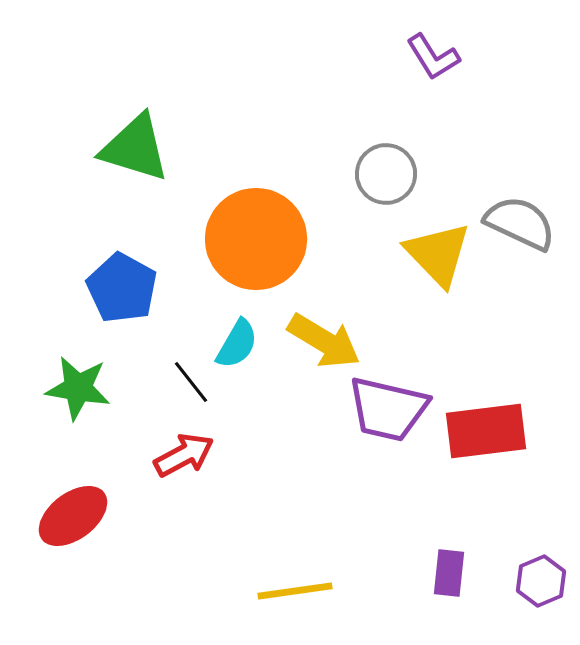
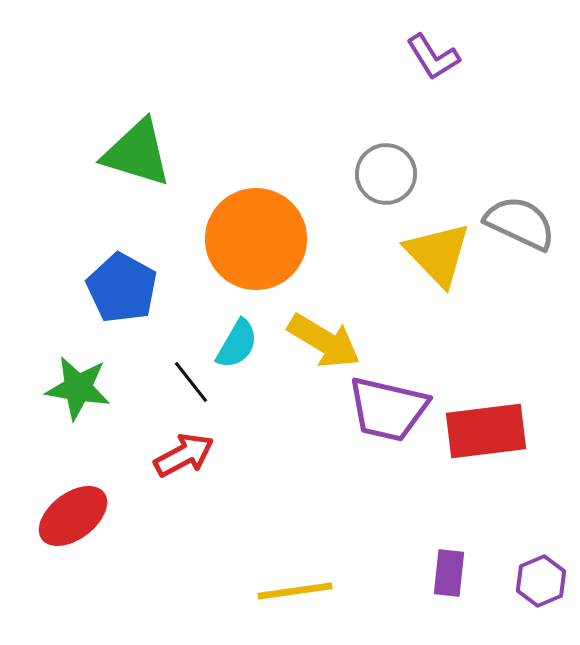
green triangle: moved 2 px right, 5 px down
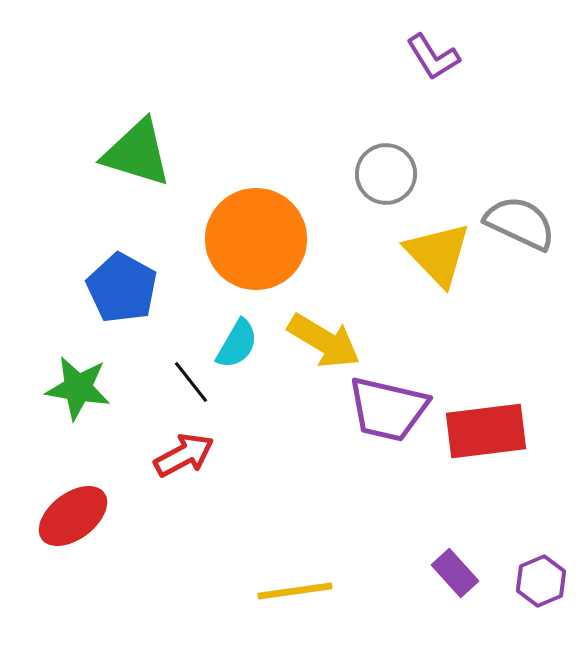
purple rectangle: moved 6 px right; rotated 48 degrees counterclockwise
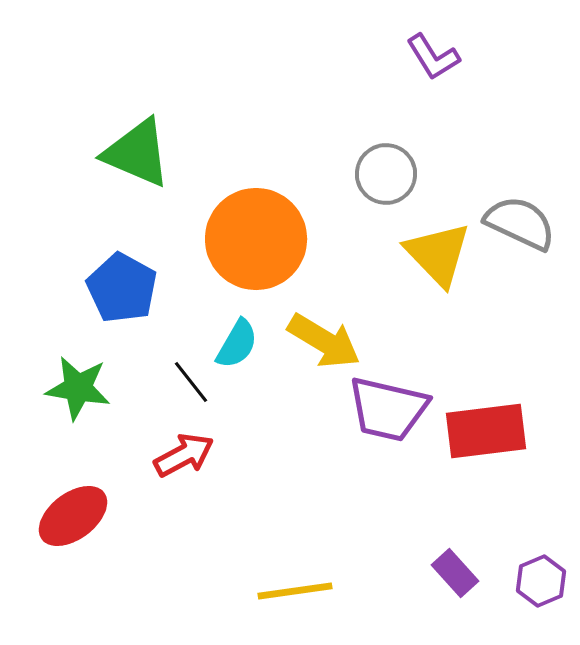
green triangle: rotated 6 degrees clockwise
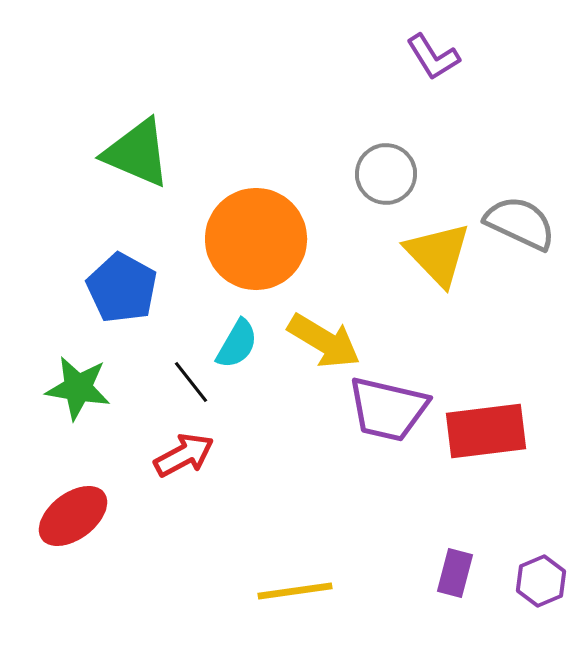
purple rectangle: rotated 57 degrees clockwise
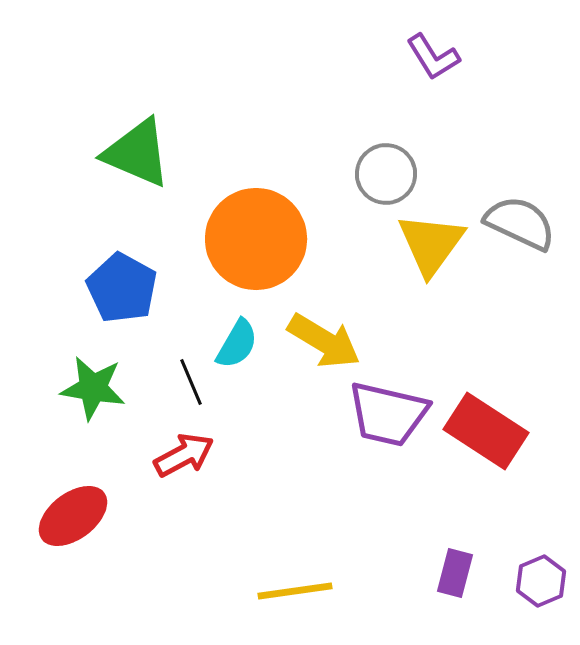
yellow triangle: moved 7 px left, 10 px up; rotated 20 degrees clockwise
black line: rotated 15 degrees clockwise
green star: moved 15 px right
purple trapezoid: moved 5 px down
red rectangle: rotated 40 degrees clockwise
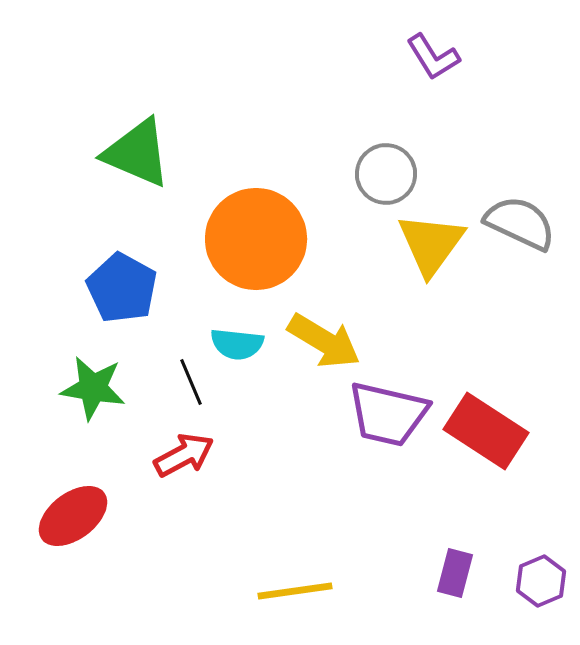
cyan semicircle: rotated 66 degrees clockwise
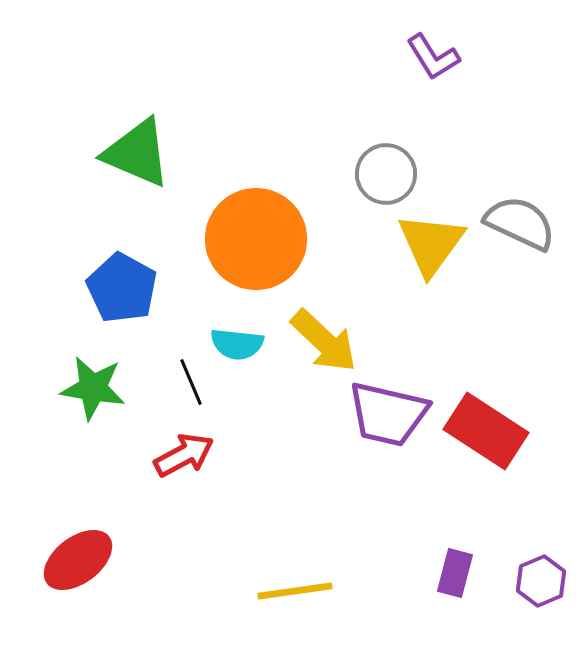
yellow arrow: rotated 12 degrees clockwise
red ellipse: moved 5 px right, 44 px down
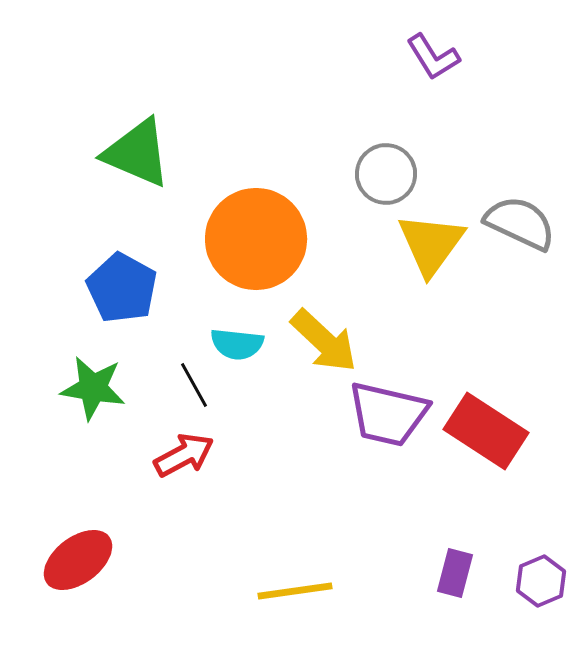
black line: moved 3 px right, 3 px down; rotated 6 degrees counterclockwise
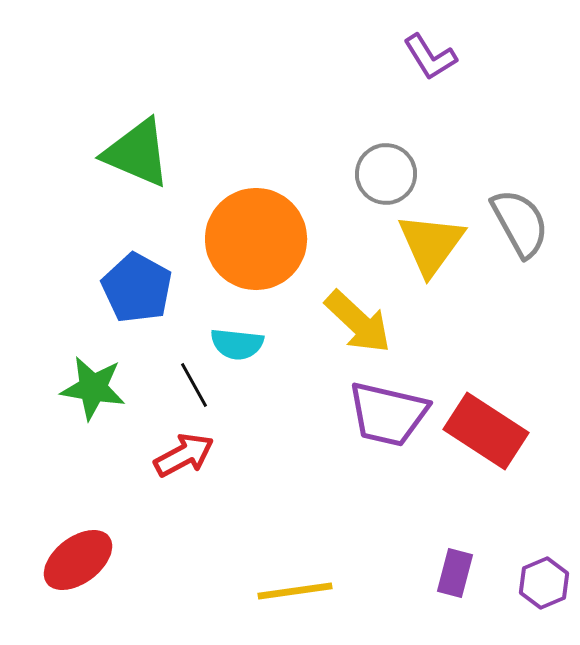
purple L-shape: moved 3 px left
gray semicircle: rotated 36 degrees clockwise
blue pentagon: moved 15 px right
yellow arrow: moved 34 px right, 19 px up
purple hexagon: moved 3 px right, 2 px down
